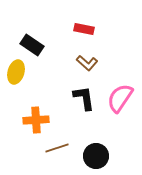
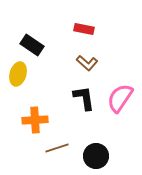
yellow ellipse: moved 2 px right, 2 px down
orange cross: moved 1 px left
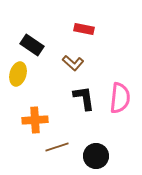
brown L-shape: moved 14 px left
pink semicircle: rotated 152 degrees clockwise
brown line: moved 1 px up
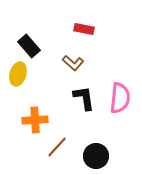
black rectangle: moved 3 px left, 1 px down; rotated 15 degrees clockwise
brown line: rotated 30 degrees counterclockwise
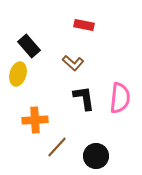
red rectangle: moved 4 px up
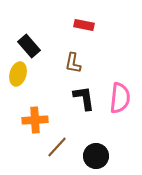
brown L-shape: rotated 60 degrees clockwise
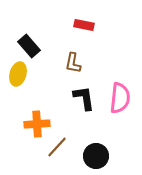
orange cross: moved 2 px right, 4 px down
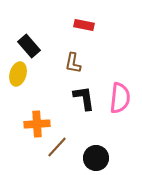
black circle: moved 2 px down
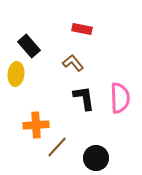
red rectangle: moved 2 px left, 4 px down
brown L-shape: rotated 130 degrees clockwise
yellow ellipse: moved 2 px left; rotated 10 degrees counterclockwise
pink semicircle: rotated 8 degrees counterclockwise
orange cross: moved 1 px left, 1 px down
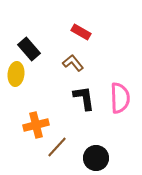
red rectangle: moved 1 px left, 3 px down; rotated 18 degrees clockwise
black rectangle: moved 3 px down
orange cross: rotated 10 degrees counterclockwise
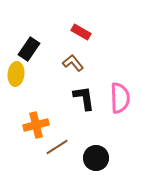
black rectangle: rotated 75 degrees clockwise
brown line: rotated 15 degrees clockwise
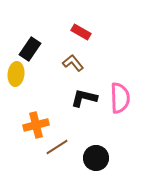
black rectangle: moved 1 px right
black L-shape: rotated 68 degrees counterclockwise
